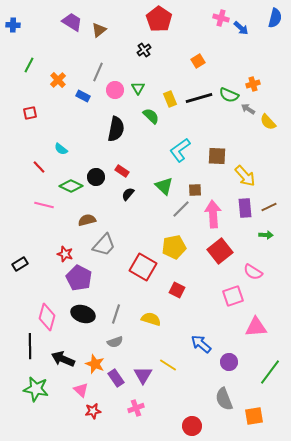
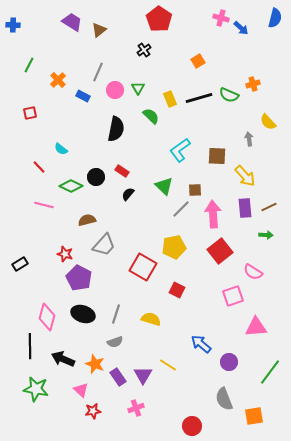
gray arrow at (248, 109): moved 1 px right, 30 px down; rotated 48 degrees clockwise
purple rectangle at (116, 378): moved 2 px right, 1 px up
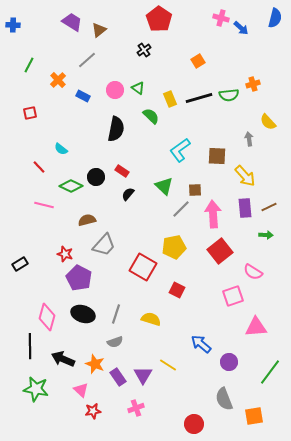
gray line at (98, 72): moved 11 px left, 12 px up; rotated 24 degrees clockwise
green triangle at (138, 88): rotated 24 degrees counterclockwise
green semicircle at (229, 95): rotated 30 degrees counterclockwise
red circle at (192, 426): moved 2 px right, 2 px up
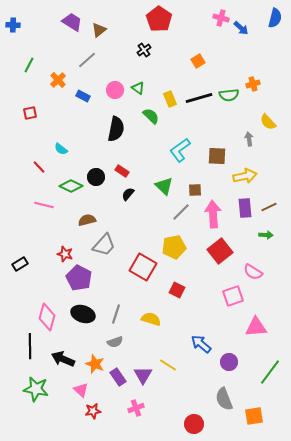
yellow arrow at (245, 176): rotated 60 degrees counterclockwise
gray line at (181, 209): moved 3 px down
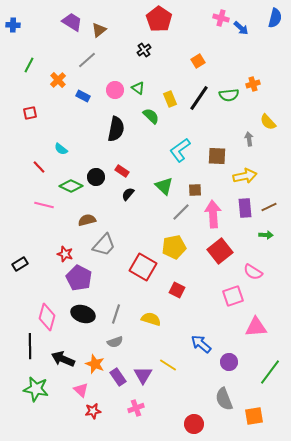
black line at (199, 98): rotated 40 degrees counterclockwise
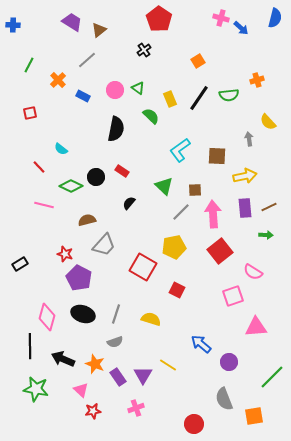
orange cross at (253, 84): moved 4 px right, 4 px up
black semicircle at (128, 194): moved 1 px right, 9 px down
green line at (270, 372): moved 2 px right, 5 px down; rotated 8 degrees clockwise
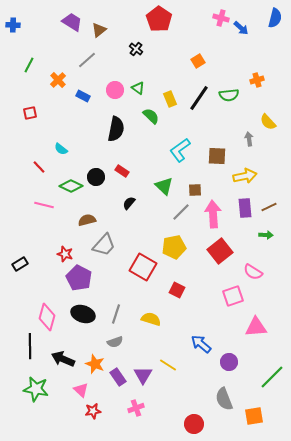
black cross at (144, 50): moved 8 px left, 1 px up; rotated 16 degrees counterclockwise
